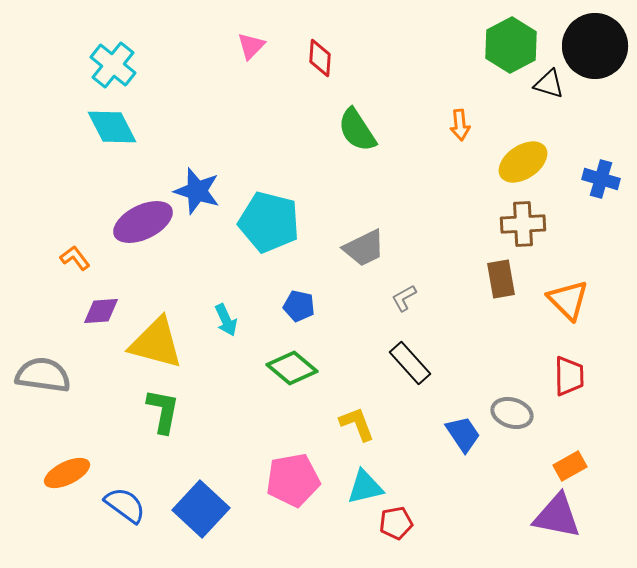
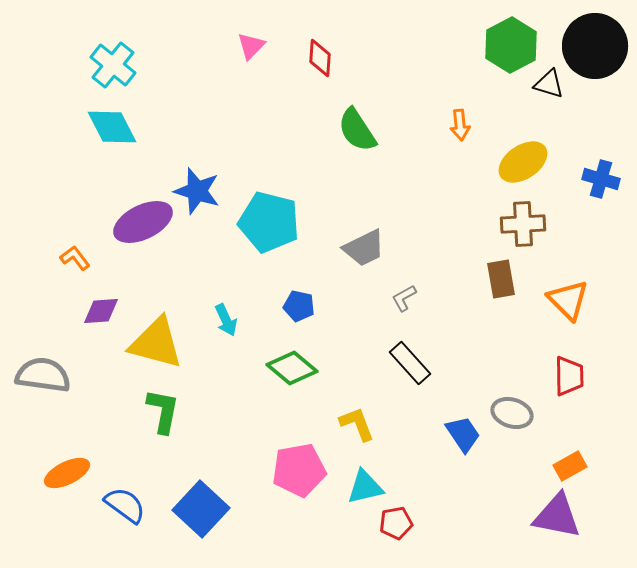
pink pentagon: moved 6 px right, 10 px up
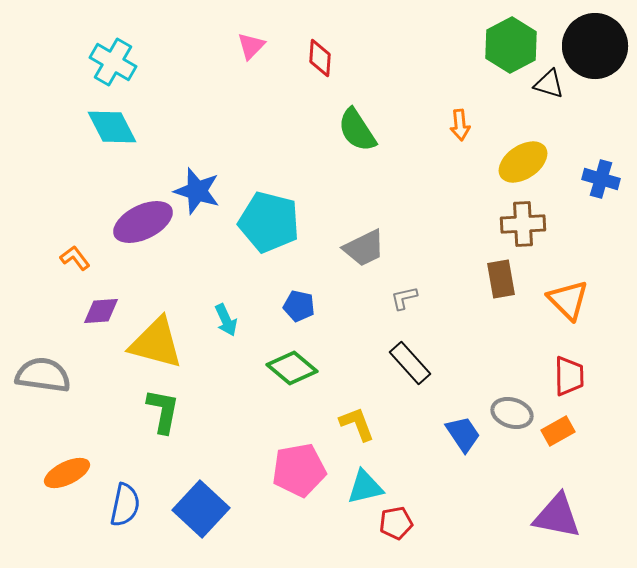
cyan cross: moved 3 px up; rotated 9 degrees counterclockwise
gray L-shape: rotated 16 degrees clockwise
orange rectangle: moved 12 px left, 35 px up
blue semicircle: rotated 66 degrees clockwise
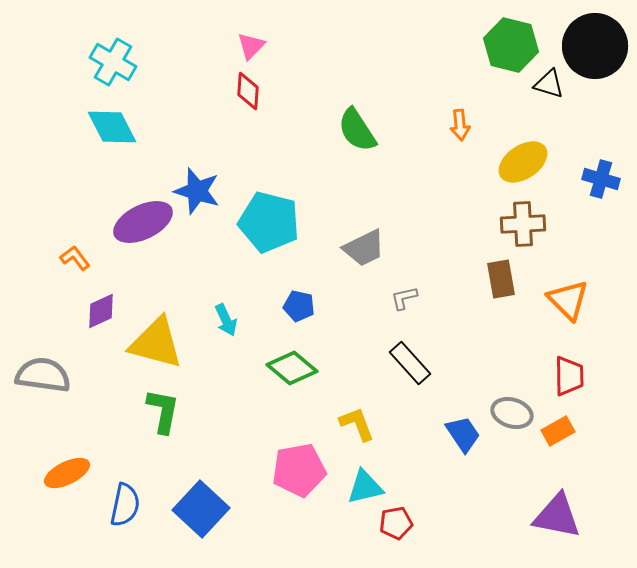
green hexagon: rotated 18 degrees counterclockwise
red diamond: moved 72 px left, 33 px down
purple diamond: rotated 21 degrees counterclockwise
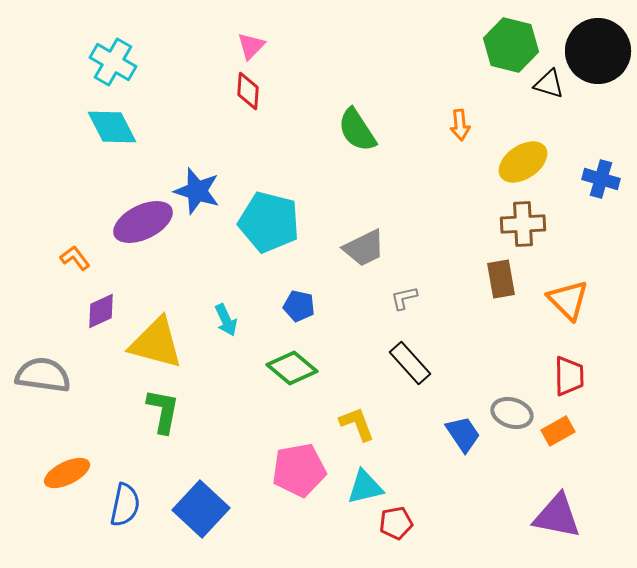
black circle: moved 3 px right, 5 px down
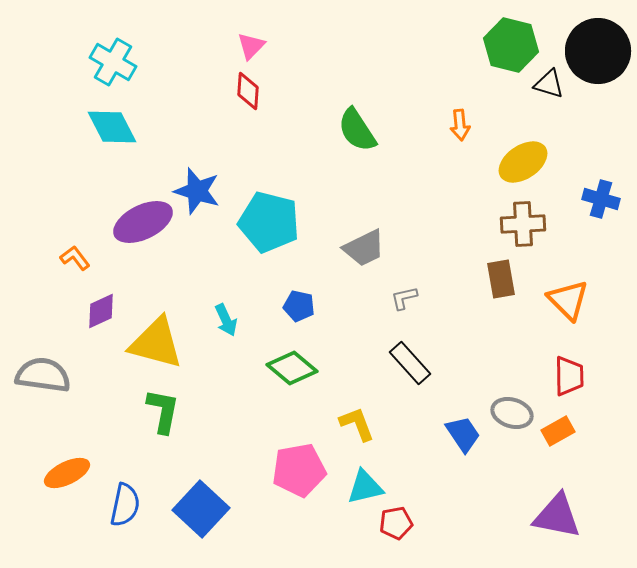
blue cross: moved 20 px down
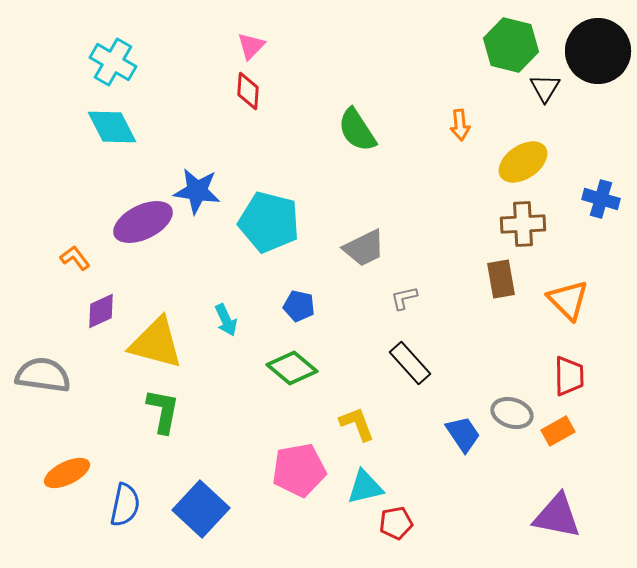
black triangle: moved 4 px left, 4 px down; rotated 44 degrees clockwise
blue star: rotated 9 degrees counterclockwise
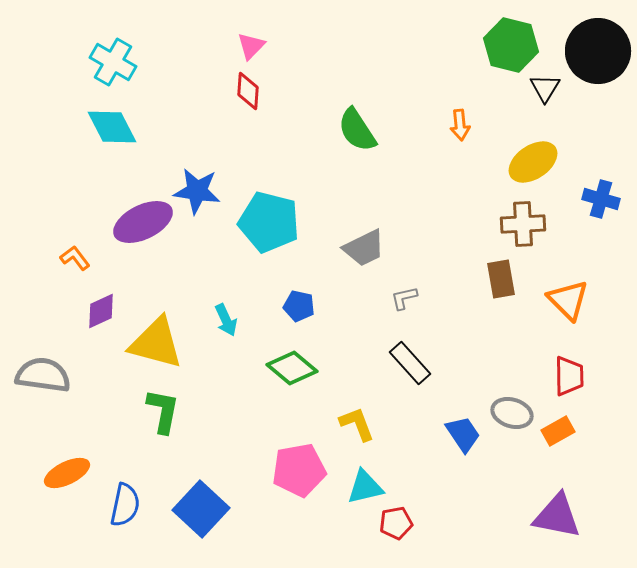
yellow ellipse: moved 10 px right
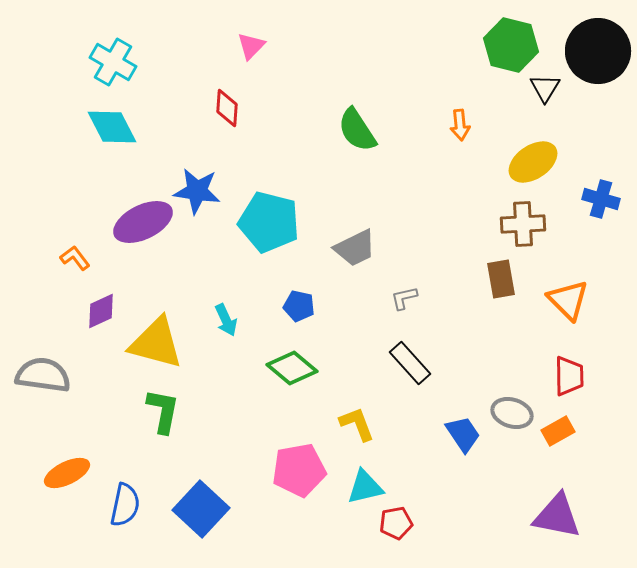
red diamond: moved 21 px left, 17 px down
gray trapezoid: moved 9 px left
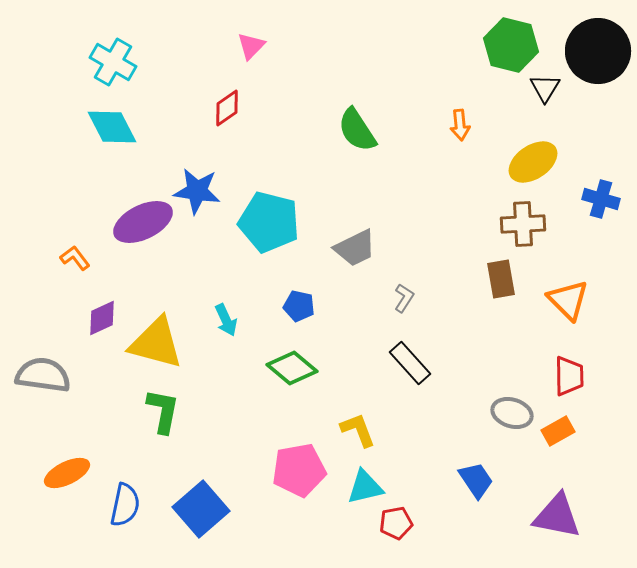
red diamond: rotated 51 degrees clockwise
gray L-shape: rotated 136 degrees clockwise
purple diamond: moved 1 px right, 7 px down
yellow L-shape: moved 1 px right, 6 px down
blue trapezoid: moved 13 px right, 46 px down
blue square: rotated 6 degrees clockwise
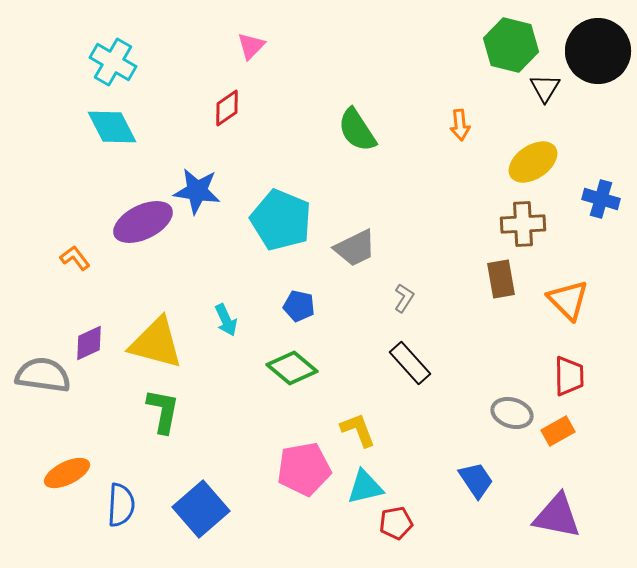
cyan pentagon: moved 12 px right, 2 px up; rotated 8 degrees clockwise
purple diamond: moved 13 px left, 25 px down
pink pentagon: moved 5 px right, 1 px up
blue semicircle: moved 4 px left; rotated 9 degrees counterclockwise
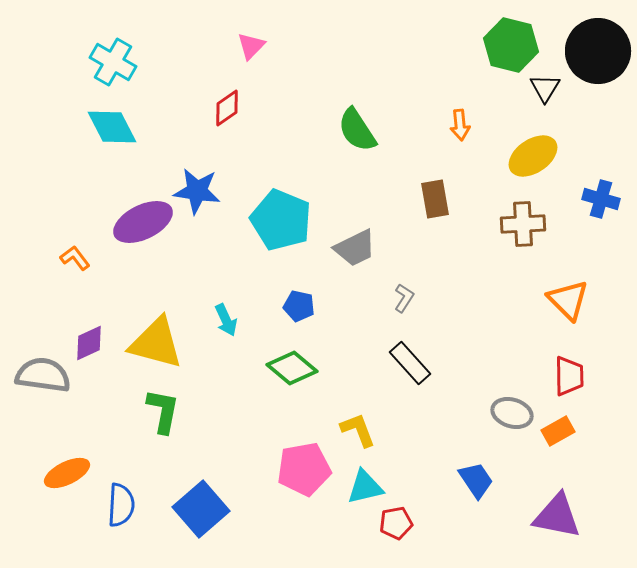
yellow ellipse: moved 6 px up
brown rectangle: moved 66 px left, 80 px up
